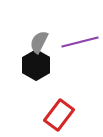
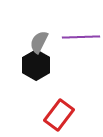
purple line: moved 1 px right, 5 px up; rotated 12 degrees clockwise
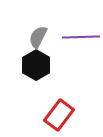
gray semicircle: moved 1 px left, 5 px up
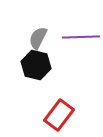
gray semicircle: moved 1 px down
black hexagon: rotated 16 degrees counterclockwise
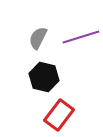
purple line: rotated 15 degrees counterclockwise
black hexagon: moved 8 px right, 12 px down
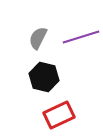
red rectangle: rotated 28 degrees clockwise
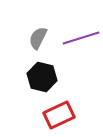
purple line: moved 1 px down
black hexagon: moved 2 px left
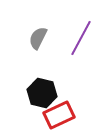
purple line: rotated 45 degrees counterclockwise
black hexagon: moved 16 px down
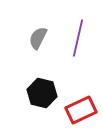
purple line: moved 3 px left; rotated 15 degrees counterclockwise
red rectangle: moved 22 px right, 5 px up
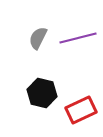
purple line: rotated 63 degrees clockwise
